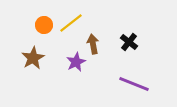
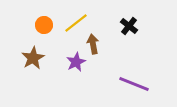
yellow line: moved 5 px right
black cross: moved 16 px up
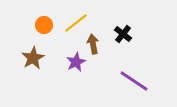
black cross: moved 6 px left, 8 px down
purple line: moved 3 px up; rotated 12 degrees clockwise
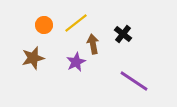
brown star: rotated 15 degrees clockwise
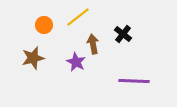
yellow line: moved 2 px right, 6 px up
purple star: rotated 18 degrees counterclockwise
purple line: rotated 32 degrees counterclockwise
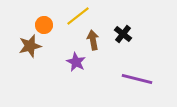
yellow line: moved 1 px up
brown arrow: moved 4 px up
brown star: moved 3 px left, 12 px up
purple line: moved 3 px right, 2 px up; rotated 12 degrees clockwise
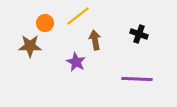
orange circle: moved 1 px right, 2 px up
black cross: moved 16 px right; rotated 18 degrees counterclockwise
brown arrow: moved 2 px right
brown star: rotated 15 degrees clockwise
purple line: rotated 12 degrees counterclockwise
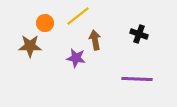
purple star: moved 4 px up; rotated 18 degrees counterclockwise
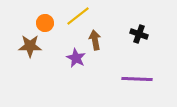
purple star: rotated 18 degrees clockwise
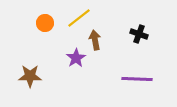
yellow line: moved 1 px right, 2 px down
brown star: moved 30 px down
purple star: rotated 12 degrees clockwise
